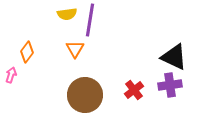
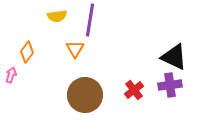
yellow semicircle: moved 10 px left, 2 px down
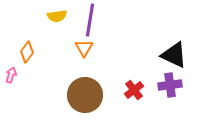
orange triangle: moved 9 px right, 1 px up
black triangle: moved 2 px up
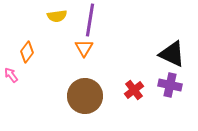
black triangle: moved 2 px left, 1 px up
pink arrow: rotated 56 degrees counterclockwise
purple cross: rotated 20 degrees clockwise
brown circle: moved 1 px down
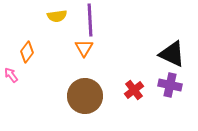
purple line: rotated 12 degrees counterclockwise
